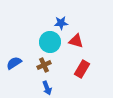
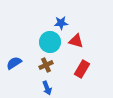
brown cross: moved 2 px right
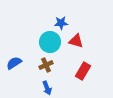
red rectangle: moved 1 px right, 2 px down
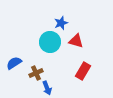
blue star: rotated 16 degrees counterclockwise
brown cross: moved 10 px left, 8 px down
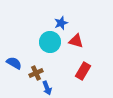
blue semicircle: rotated 63 degrees clockwise
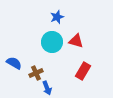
blue star: moved 4 px left, 6 px up
cyan circle: moved 2 px right
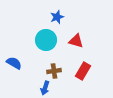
cyan circle: moved 6 px left, 2 px up
brown cross: moved 18 px right, 2 px up; rotated 16 degrees clockwise
blue arrow: moved 2 px left; rotated 40 degrees clockwise
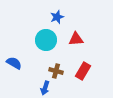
red triangle: moved 2 px up; rotated 21 degrees counterclockwise
brown cross: moved 2 px right; rotated 24 degrees clockwise
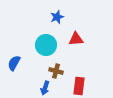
cyan circle: moved 5 px down
blue semicircle: rotated 91 degrees counterclockwise
red rectangle: moved 4 px left, 15 px down; rotated 24 degrees counterclockwise
